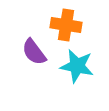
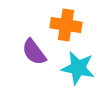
cyan star: moved 1 px right, 2 px down
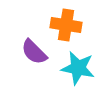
purple semicircle: rotated 8 degrees counterclockwise
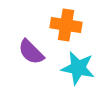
purple semicircle: moved 3 px left
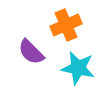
orange cross: rotated 32 degrees counterclockwise
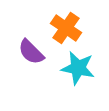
orange cross: moved 3 px down; rotated 32 degrees counterclockwise
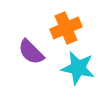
orange cross: rotated 32 degrees clockwise
